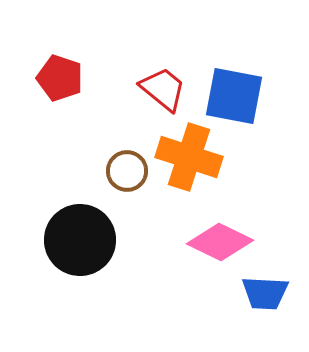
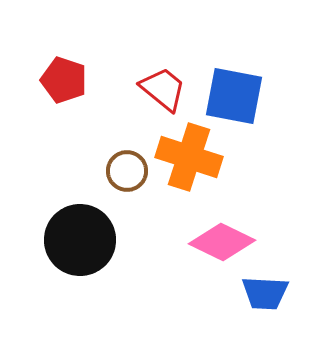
red pentagon: moved 4 px right, 2 px down
pink diamond: moved 2 px right
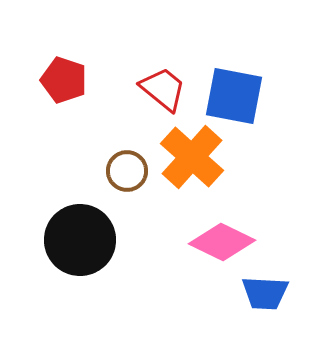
orange cross: moved 3 px right; rotated 24 degrees clockwise
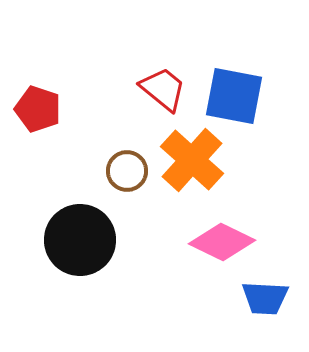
red pentagon: moved 26 px left, 29 px down
orange cross: moved 3 px down
blue trapezoid: moved 5 px down
